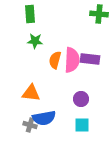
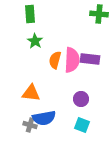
green star: rotated 28 degrees clockwise
cyan square: rotated 21 degrees clockwise
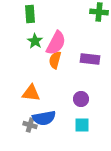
green cross: moved 2 px up
pink semicircle: moved 16 px left, 17 px up; rotated 25 degrees clockwise
cyan square: rotated 21 degrees counterclockwise
